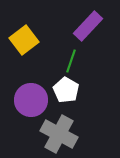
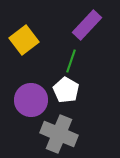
purple rectangle: moved 1 px left, 1 px up
gray cross: rotated 6 degrees counterclockwise
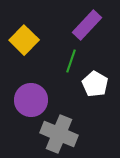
yellow square: rotated 8 degrees counterclockwise
white pentagon: moved 29 px right, 6 px up
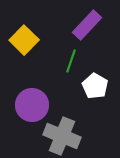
white pentagon: moved 2 px down
purple circle: moved 1 px right, 5 px down
gray cross: moved 3 px right, 2 px down
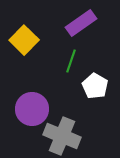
purple rectangle: moved 6 px left, 2 px up; rotated 12 degrees clockwise
purple circle: moved 4 px down
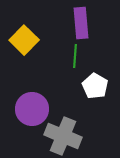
purple rectangle: rotated 60 degrees counterclockwise
green line: moved 4 px right, 5 px up; rotated 15 degrees counterclockwise
gray cross: moved 1 px right
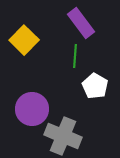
purple rectangle: rotated 32 degrees counterclockwise
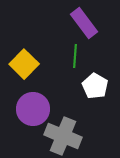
purple rectangle: moved 3 px right
yellow square: moved 24 px down
purple circle: moved 1 px right
